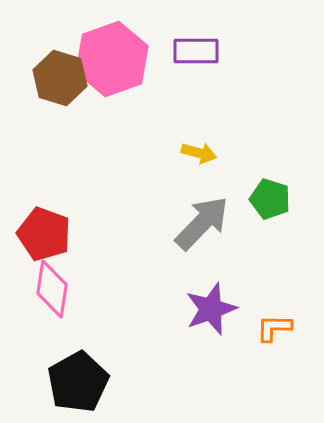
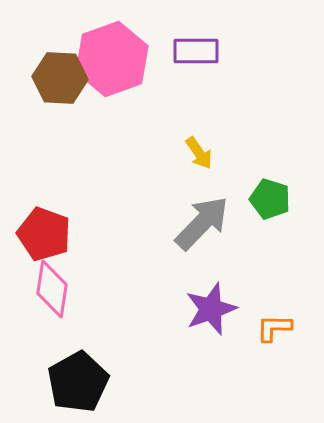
brown hexagon: rotated 14 degrees counterclockwise
yellow arrow: rotated 40 degrees clockwise
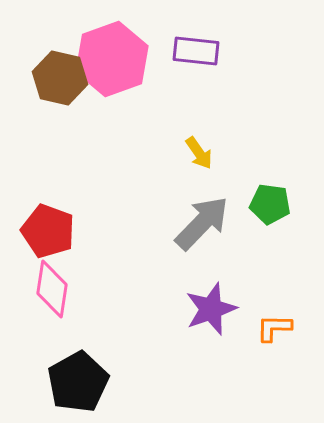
purple rectangle: rotated 6 degrees clockwise
brown hexagon: rotated 10 degrees clockwise
green pentagon: moved 5 px down; rotated 9 degrees counterclockwise
red pentagon: moved 4 px right, 3 px up
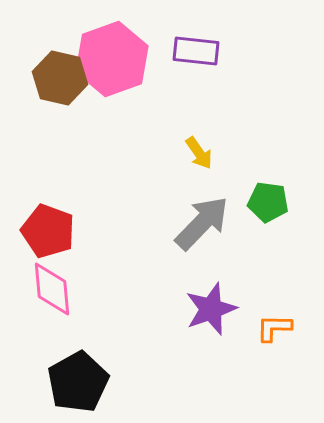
green pentagon: moved 2 px left, 2 px up
pink diamond: rotated 14 degrees counterclockwise
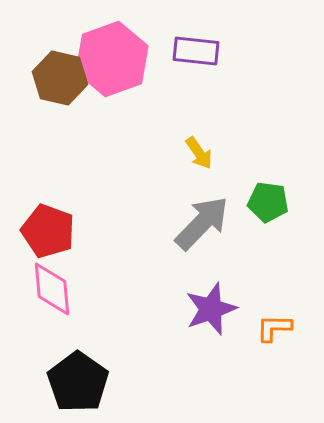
black pentagon: rotated 8 degrees counterclockwise
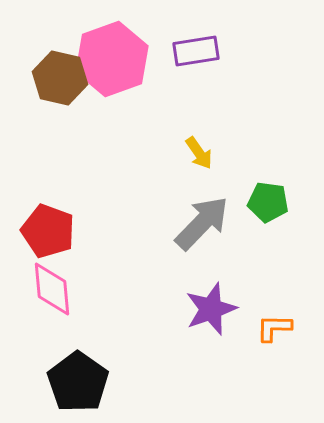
purple rectangle: rotated 15 degrees counterclockwise
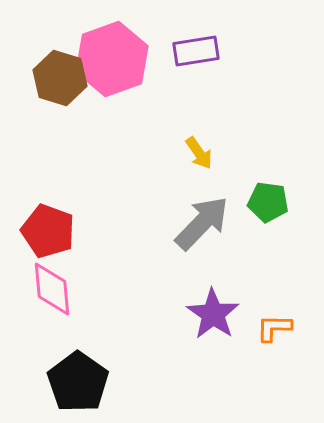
brown hexagon: rotated 4 degrees clockwise
purple star: moved 2 px right, 5 px down; rotated 18 degrees counterclockwise
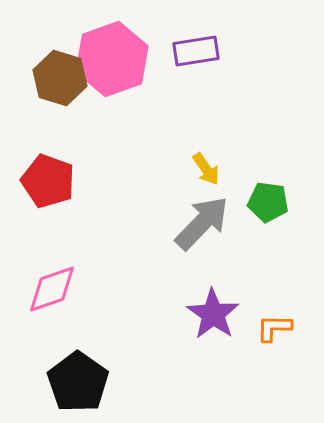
yellow arrow: moved 7 px right, 16 px down
red pentagon: moved 50 px up
pink diamond: rotated 76 degrees clockwise
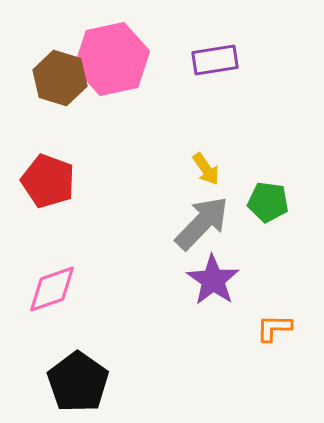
purple rectangle: moved 19 px right, 9 px down
pink hexagon: rotated 8 degrees clockwise
purple star: moved 34 px up
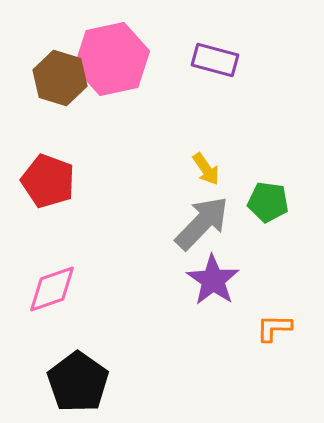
purple rectangle: rotated 24 degrees clockwise
